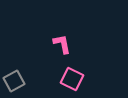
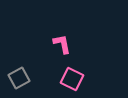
gray square: moved 5 px right, 3 px up
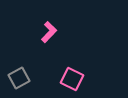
pink L-shape: moved 13 px left, 12 px up; rotated 55 degrees clockwise
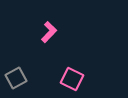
gray square: moved 3 px left
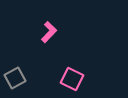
gray square: moved 1 px left
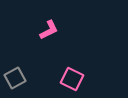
pink L-shape: moved 2 px up; rotated 20 degrees clockwise
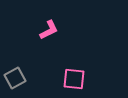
pink square: moved 2 px right; rotated 20 degrees counterclockwise
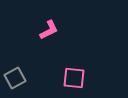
pink square: moved 1 px up
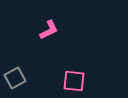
pink square: moved 3 px down
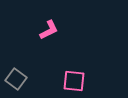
gray square: moved 1 px right, 1 px down; rotated 25 degrees counterclockwise
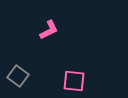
gray square: moved 2 px right, 3 px up
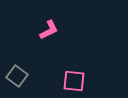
gray square: moved 1 px left
